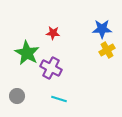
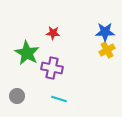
blue star: moved 3 px right, 3 px down
purple cross: moved 1 px right; rotated 15 degrees counterclockwise
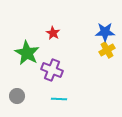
red star: rotated 24 degrees clockwise
purple cross: moved 2 px down; rotated 10 degrees clockwise
cyan line: rotated 14 degrees counterclockwise
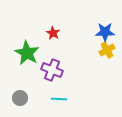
gray circle: moved 3 px right, 2 px down
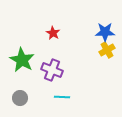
green star: moved 5 px left, 7 px down
cyan line: moved 3 px right, 2 px up
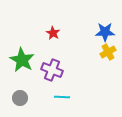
yellow cross: moved 1 px right, 2 px down
